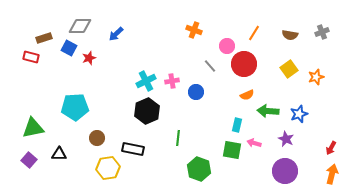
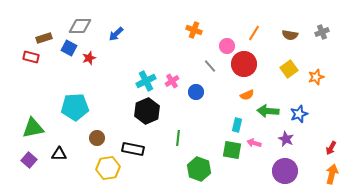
pink cross: rotated 24 degrees counterclockwise
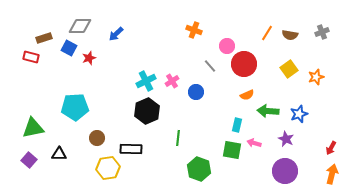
orange line: moved 13 px right
black rectangle: moved 2 px left; rotated 10 degrees counterclockwise
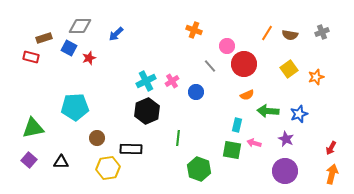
black triangle: moved 2 px right, 8 px down
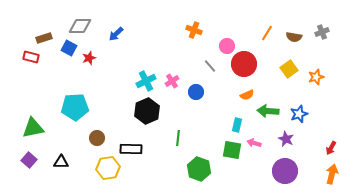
brown semicircle: moved 4 px right, 2 px down
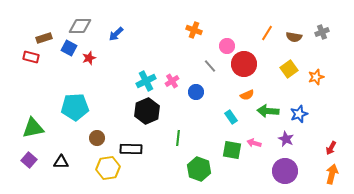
cyan rectangle: moved 6 px left, 8 px up; rotated 48 degrees counterclockwise
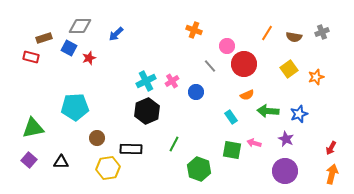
green line: moved 4 px left, 6 px down; rotated 21 degrees clockwise
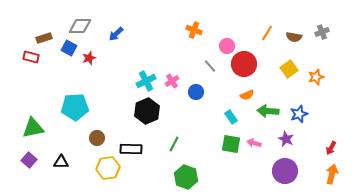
green square: moved 1 px left, 6 px up
green hexagon: moved 13 px left, 8 px down
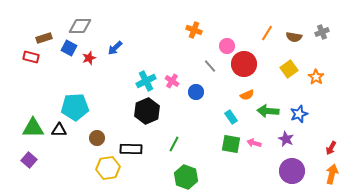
blue arrow: moved 1 px left, 14 px down
orange star: rotated 21 degrees counterclockwise
pink cross: rotated 24 degrees counterclockwise
green triangle: rotated 10 degrees clockwise
black triangle: moved 2 px left, 32 px up
purple circle: moved 7 px right
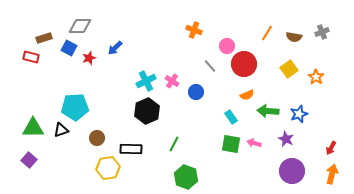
black triangle: moved 2 px right; rotated 21 degrees counterclockwise
